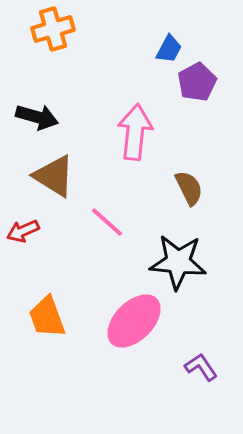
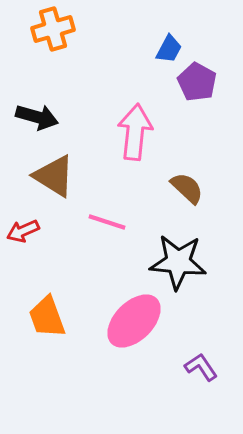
purple pentagon: rotated 15 degrees counterclockwise
brown semicircle: moved 2 px left; rotated 21 degrees counterclockwise
pink line: rotated 24 degrees counterclockwise
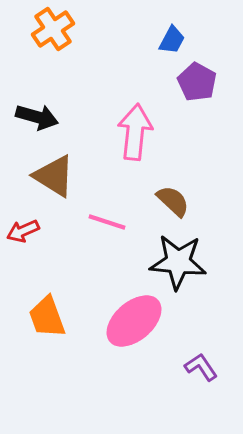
orange cross: rotated 18 degrees counterclockwise
blue trapezoid: moved 3 px right, 9 px up
brown semicircle: moved 14 px left, 13 px down
pink ellipse: rotated 4 degrees clockwise
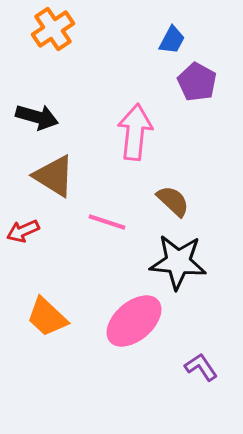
orange trapezoid: rotated 27 degrees counterclockwise
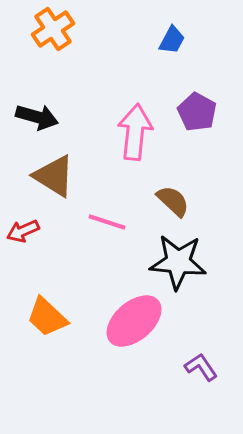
purple pentagon: moved 30 px down
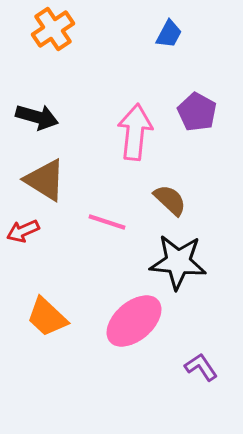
blue trapezoid: moved 3 px left, 6 px up
brown triangle: moved 9 px left, 4 px down
brown semicircle: moved 3 px left, 1 px up
